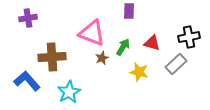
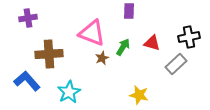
brown cross: moved 3 px left, 3 px up
yellow star: moved 23 px down
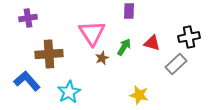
pink triangle: rotated 36 degrees clockwise
green arrow: moved 1 px right
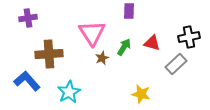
yellow star: moved 2 px right, 1 px up
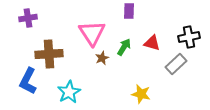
blue L-shape: moved 1 px right; rotated 112 degrees counterclockwise
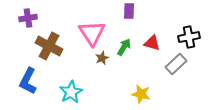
brown cross: moved 8 px up; rotated 32 degrees clockwise
cyan star: moved 2 px right
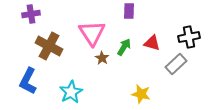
purple cross: moved 3 px right, 4 px up
brown star: rotated 16 degrees counterclockwise
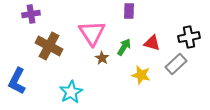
blue L-shape: moved 11 px left
yellow star: moved 19 px up
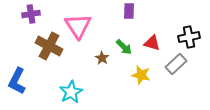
pink triangle: moved 14 px left, 7 px up
green arrow: rotated 102 degrees clockwise
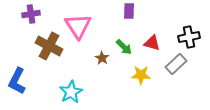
yellow star: rotated 12 degrees counterclockwise
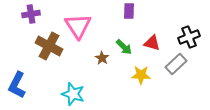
black cross: rotated 10 degrees counterclockwise
blue L-shape: moved 4 px down
cyan star: moved 2 px right, 2 px down; rotated 25 degrees counterclockwise
